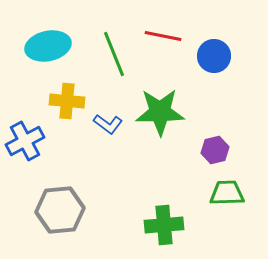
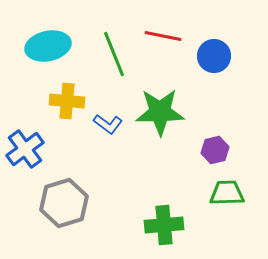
blue cross: moved 8 px down; rotated 9 degrees counterclockwise
gray hexagon: moved 4 px right, 7 px up; rotated 12 degrees counterclockwise
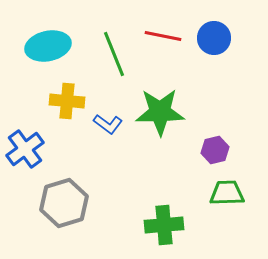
blue circle: moved 18 px up
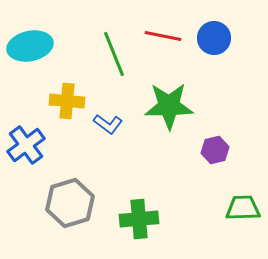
cyan ellipse: moved 18 px left
green star: moved 9 px right, 6 px up
blue cross: moved 1 px right, 4 px up
green trapezoid: moved 16 px right, 15 px down
gray hexagon: moved 6 px right
green cross: moved 25 px left, 6 px up
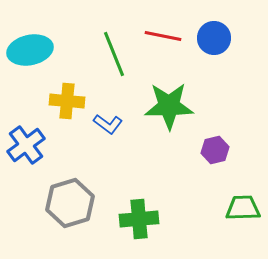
cyan ellipse: moved 4 px down
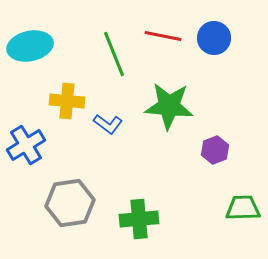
cyan ellipse: moved 4 px up
green star: rotated 6 degrees clockwise
blue cross: rotated 6 degrees clockwise
purple hexagon: rotated 8 degrees counterclockwise
gray hexagon: rotated 9 degrees clockwise
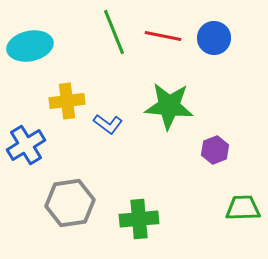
green line: moved 22 px up
yellow cross: rotated 12 degrees counterclockwise
